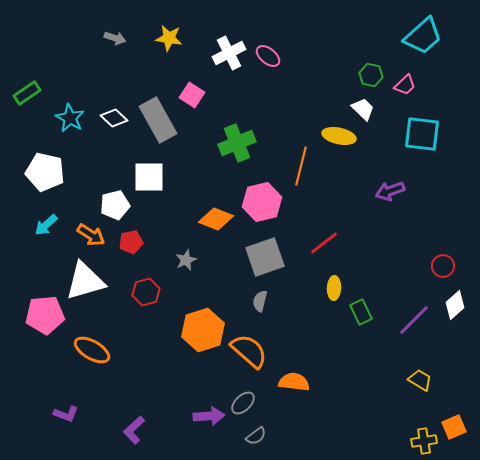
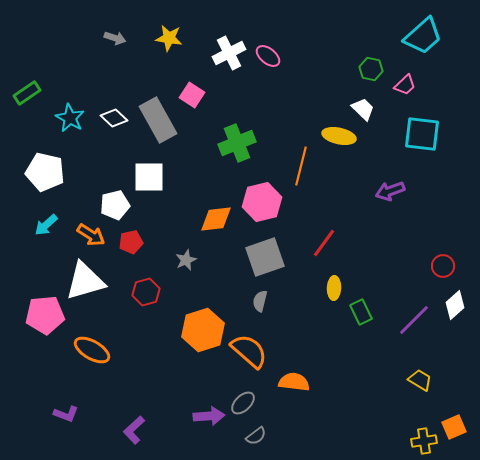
green hexagon at (371, 75): moved 6 px up
orange diamond at (216, 219): rotated 28 degrees counterclockwise
red line at (324, 243): rotated 16 degrees counterclockwise
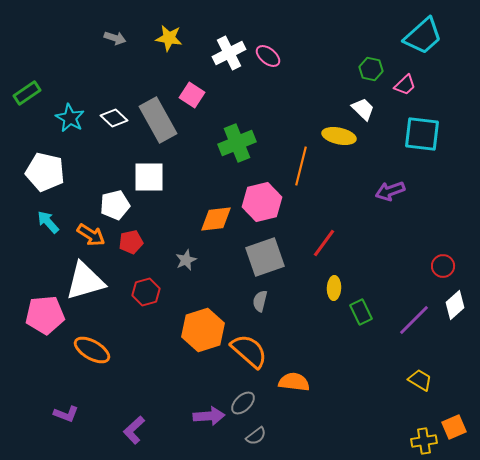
cyan arrow at (46, 225): moved 2 px right, 3 px up; rotated 90 degrees clockwise
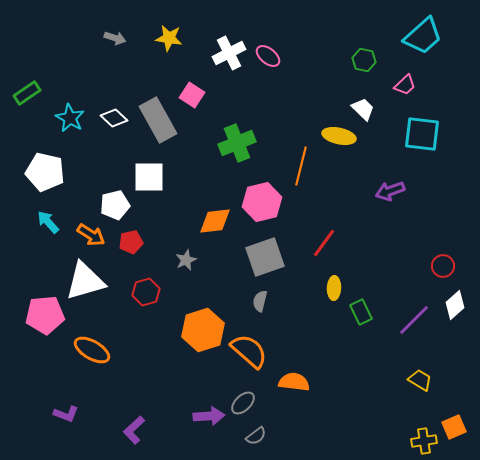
green hexagon at (371, 69): moved 7 px left, 9 px up
orange diamond at (216, 219): moved 1 px left, 2 px down
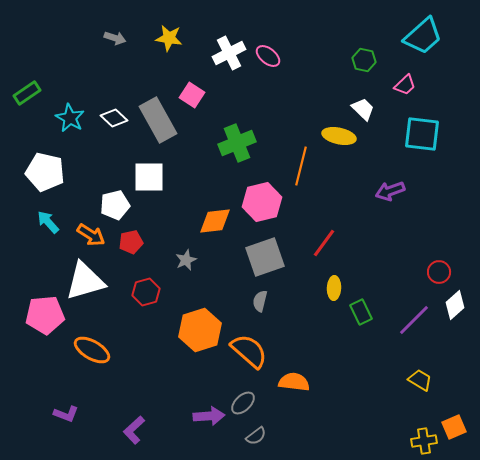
red circle at (443, 266): moved 4 px left, 6 px down
orange hexagon at (203, 330): moved 3 px left
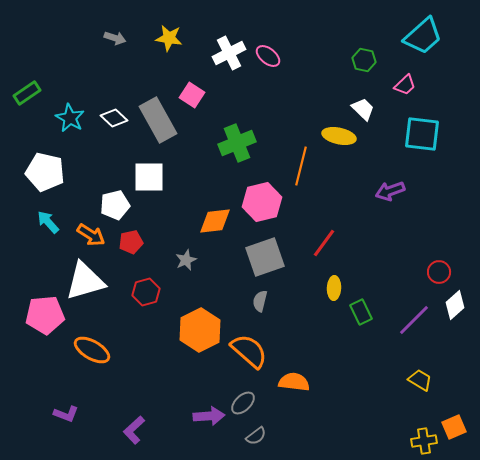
orange hexagon at (200, 330): rotated 9 degrees counterclockwise
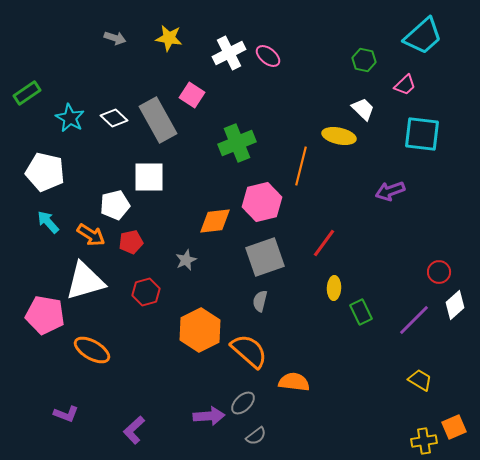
pink pentagon at (45, 315): rotated 15 degrees clockwise
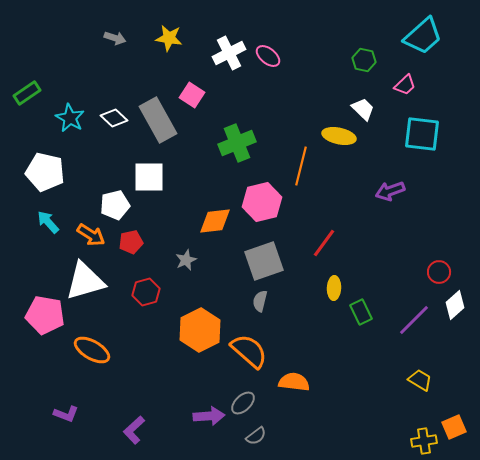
gray square at (265, 257): moved 1 px left, 4 px down
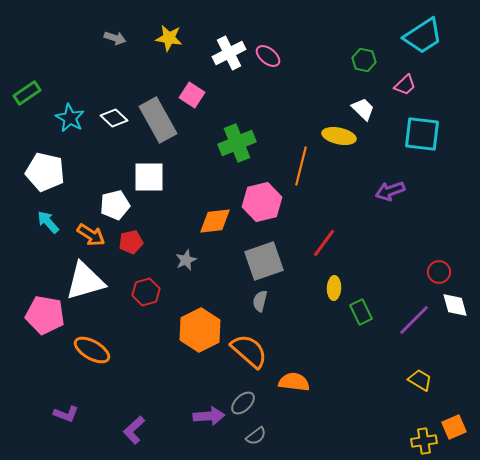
cyan trapezoid at (423, 36): rotated 9 degrees clockwise
white diamond at (455, 305): rotated 64 degrees counterclockwise
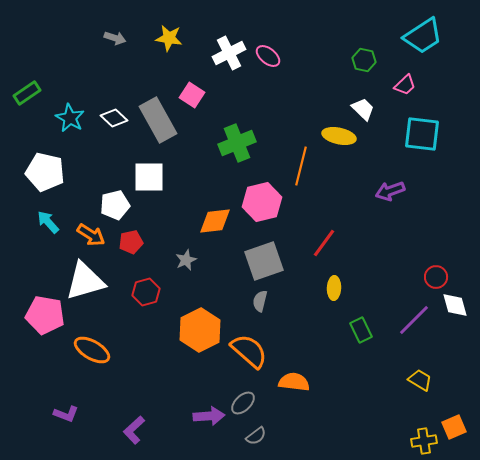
red circle at (439, 272): moved 3 px left, 5 px down
green rectangle at (361, 312): moved 18 px down
